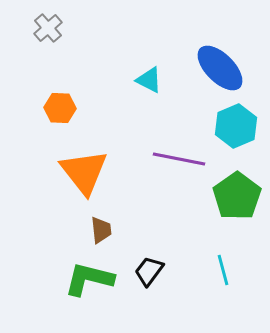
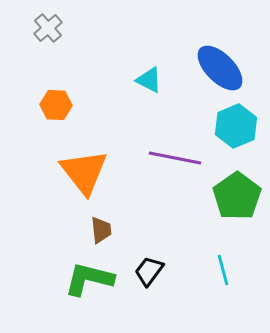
orange hexagon: moved 4 px left, 3 px up
purple line: moved 4 px left, 1 px up
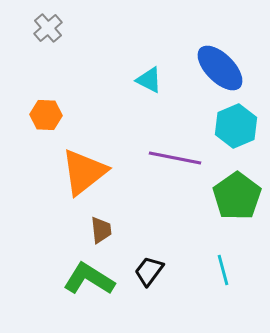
orange hexagon: moved 10 px left, 10 px down
orange triangle: rotated 30 degrees clockwise
green L-shape: rotated 18 degrees clockwise
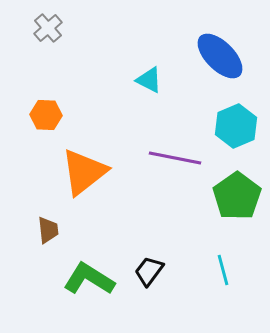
blue ellipse: moved 12 px up
brown trapezoid: moved 53 px left
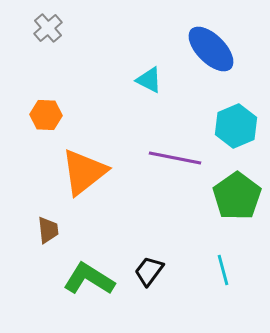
blue ellipse: moved 9 px left, 7 px up
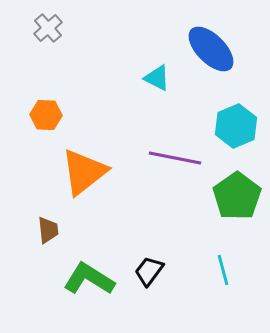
cyan triangle: moved 8 px right, 2 px up
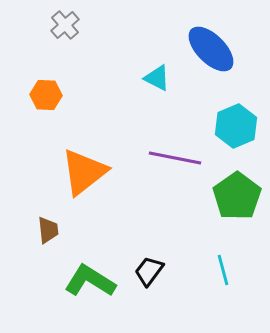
gray cross: moved 17 px right, 3 px up
orange hexagon: moved 20 px up
green L-shape: moved 1 px right, 2 px down
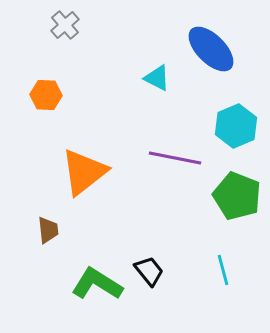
green pentagon: rotated 15 degrees counterclockwise
black trapezoid: rotated 104 degrees clockwise
green L-shape: moved 7 px right, 3 px down
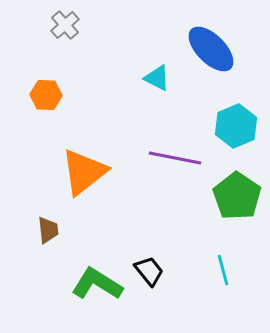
green pentagon: rotated 12 degrees clockwise
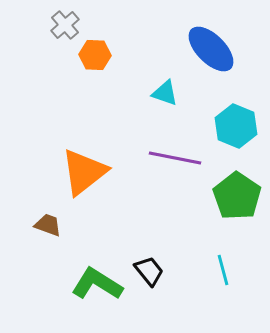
cyan triangle: moved 8 px right, 15 px down; rotated 8 degrees counterclockwise
orange hexagon: moved 49 px right, 40 px up
cyan hexagon: rotated 15 degrees counterclockwise
brown trapezoid: moved 5 px up; rotated 64 degrees counterclockwise
